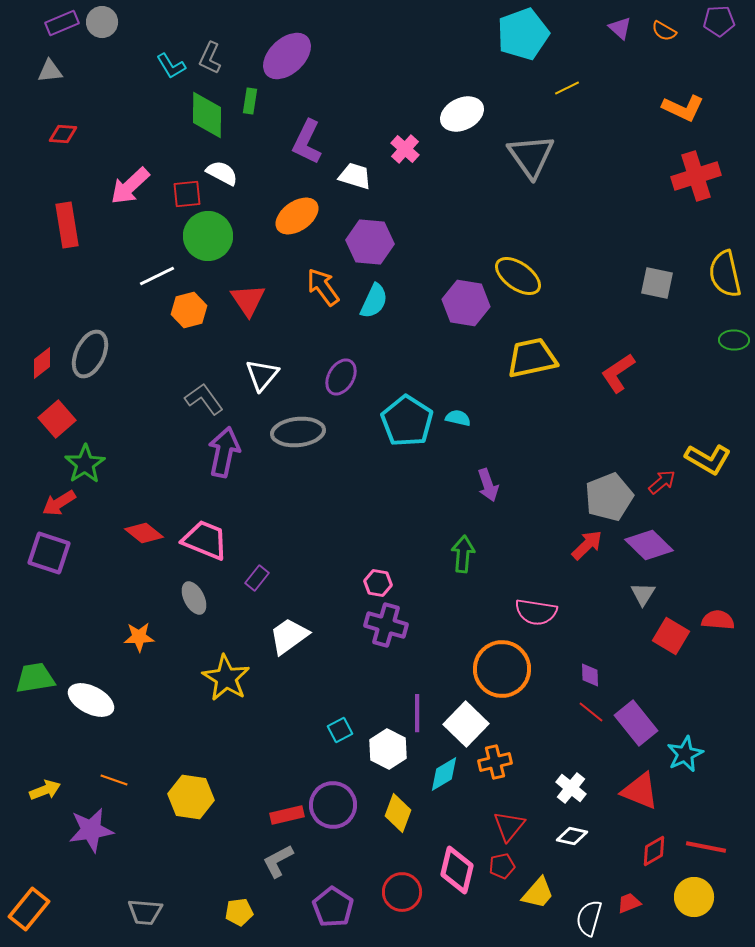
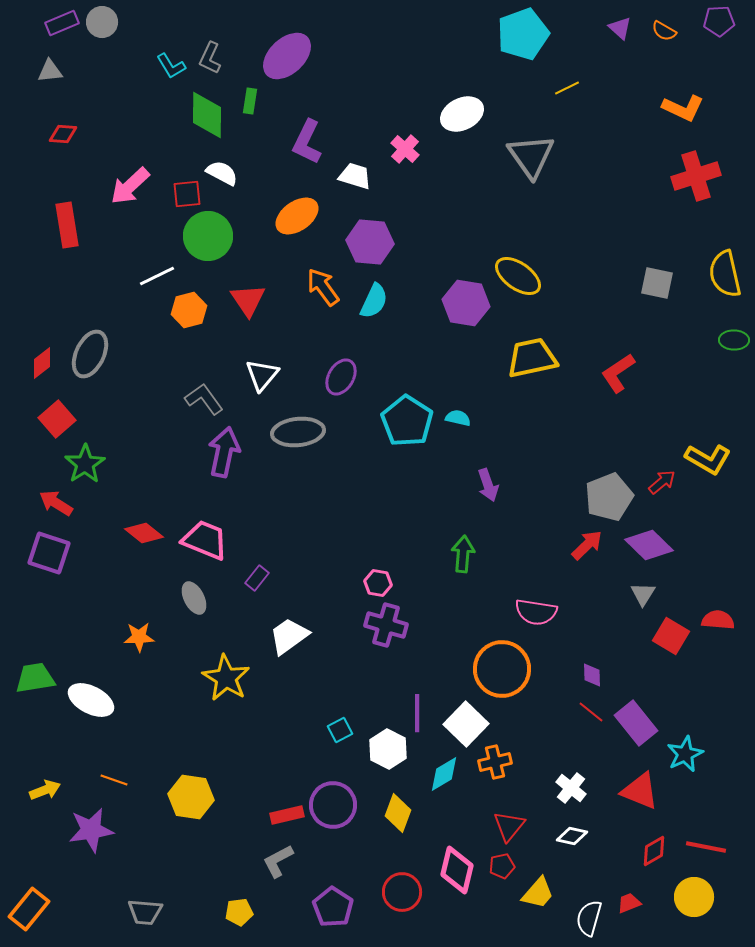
red arrow at (59, 503): moved 3 px left; rotated 64 degrees clockwise
purple diamond at (590, 675): moved 2 px right
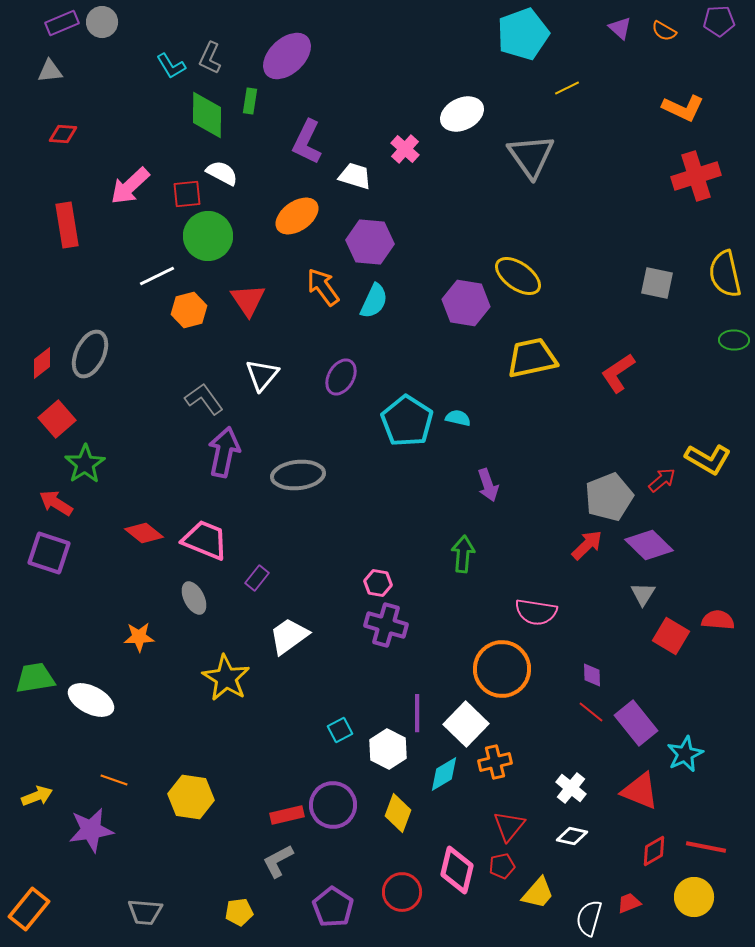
gray ellipse at (298, 432): moved 43 px down
red arrow at (662, 482): moved 2 px up
yellow arrow at (45, 790): moved 8 px left, 6 px down
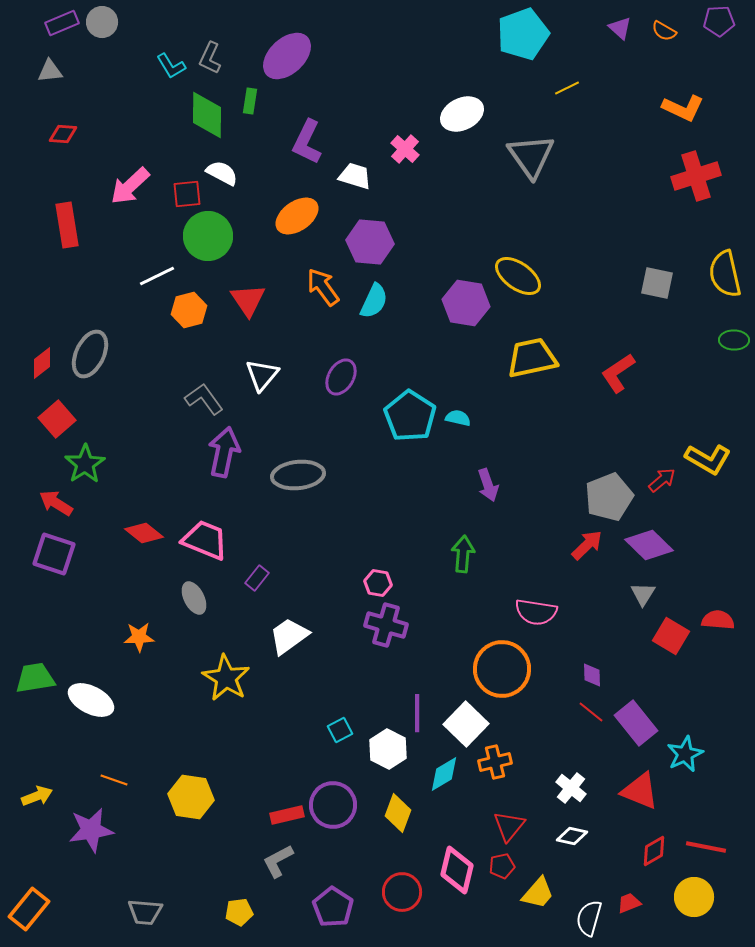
cyan pentagon at (407, 421): moved 3 px right, 5 px up
purple square at (49, 553): moved 5 px right, 1 px down
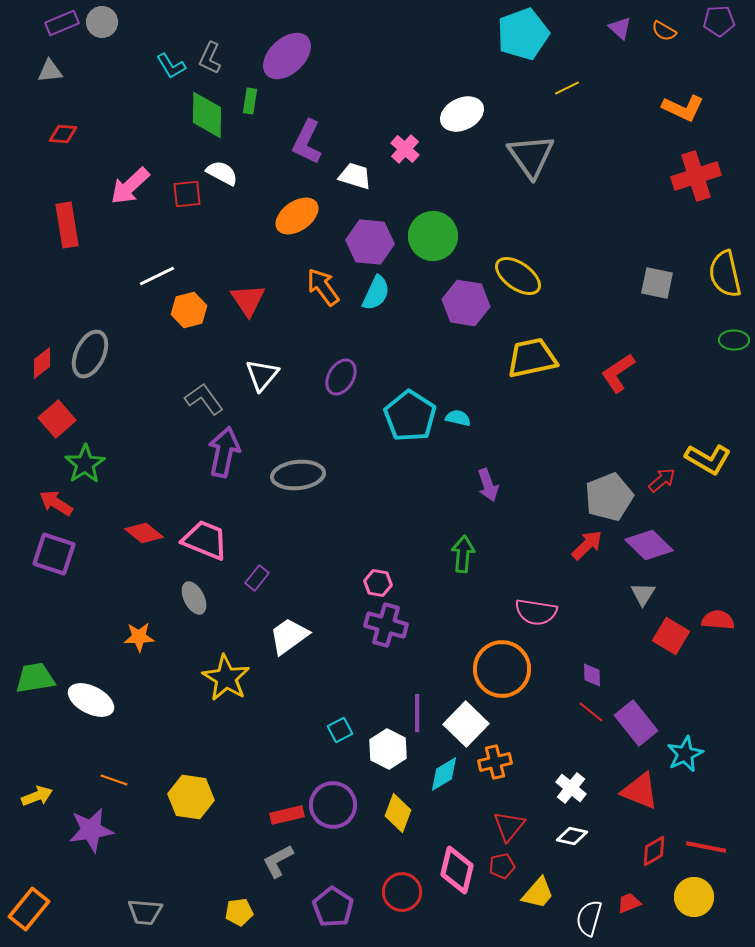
green circle at (208, 236): moved 225 px right
cyan semicircle at (374, 301): moved 2 px right, 8 px up
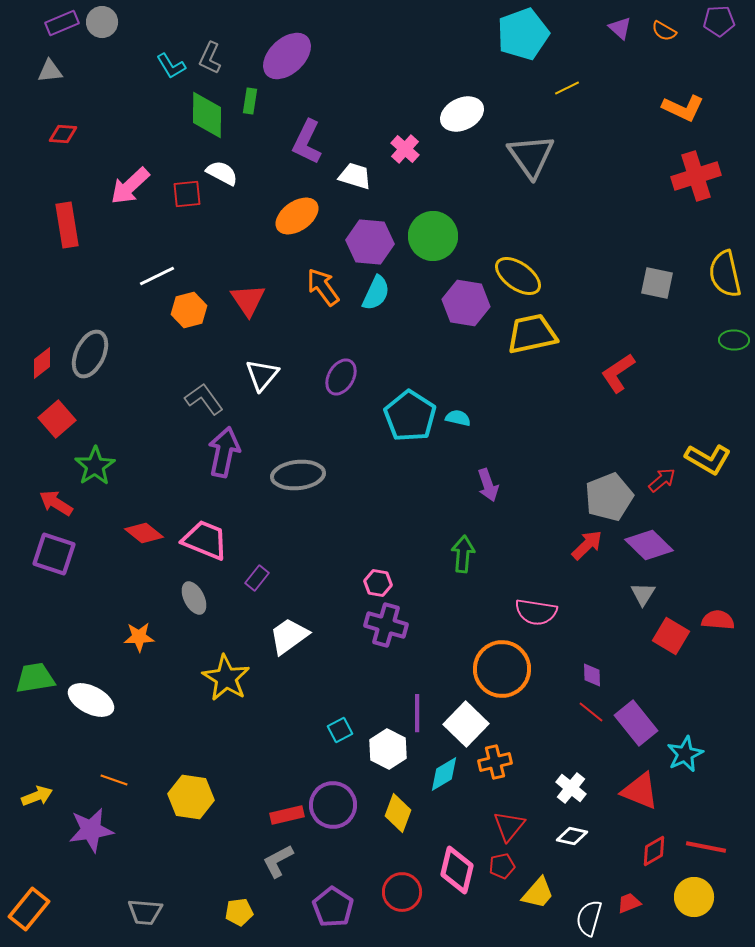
yellow trapezoid at (532, 358): moved 24 px up
green star at (85, 464): moved 10 px right, 2 px down
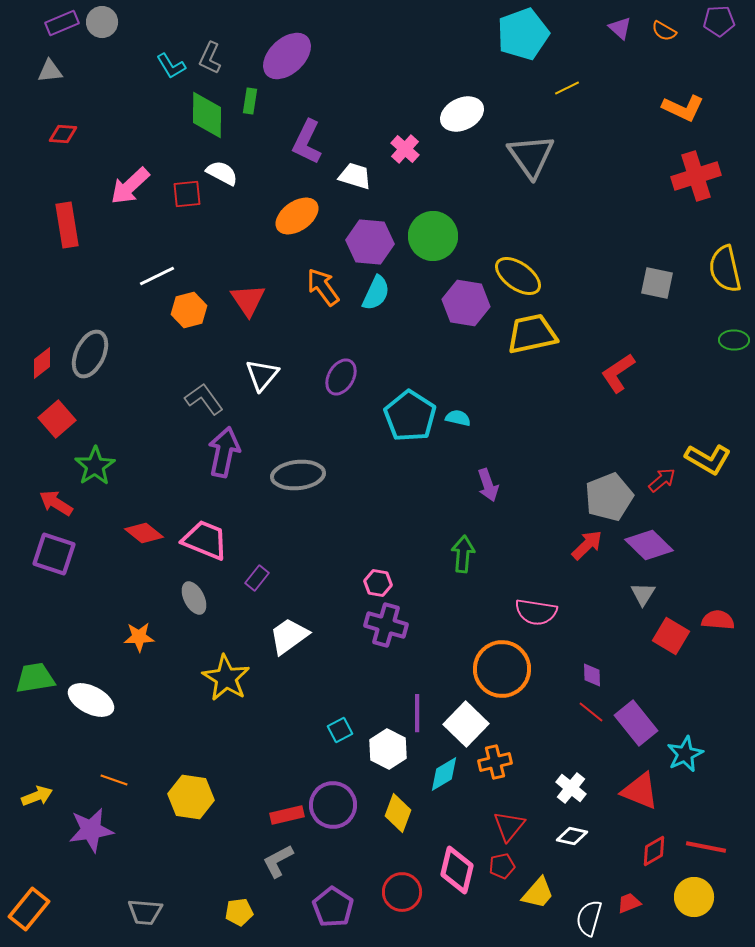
yellow semicircle at (725, 274): moved 5 px up
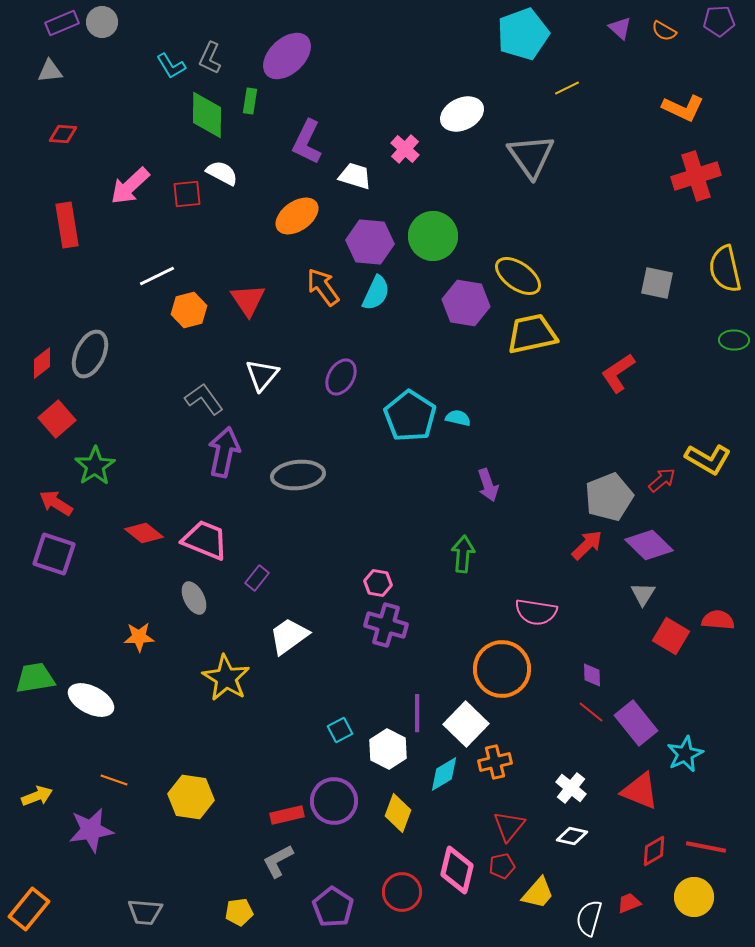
purple circle at (333, 805): moved 1 px right, 4 px up
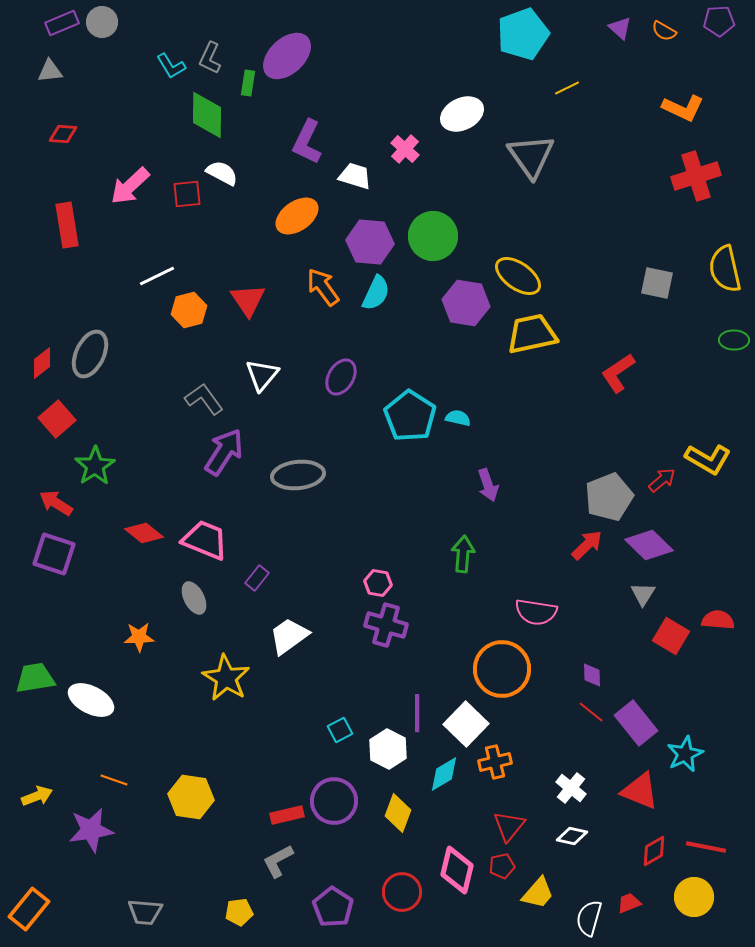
green rectangle at (250, 101): moved 2 px left, 18 px up
purple arrow at (224, 452): rotated 21 degrees clockwise
